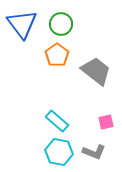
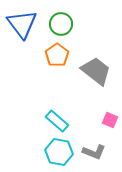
pink square: moved 4 px right, 2 px up; rotated 35 degrees clockwise
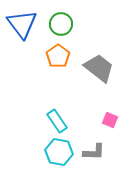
orange pentagon: moved 1 px right, 1 px down
gray trapezoid: moved 3 px right, 3 px up
cyan rectangle: rotated 15 degrees clockwise
gray L-shape: rotated 20 degrees counterclockwise
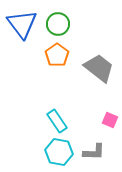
green circle: moved 3 px left
orange pentagon: moved 1 px left, 1 px up
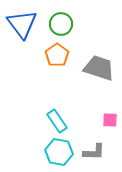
green circle: moved 3 px right
gray trapezoid: rotated 20 degrees counterclockwise
pink square: rotated 21 degrees counterclockwise
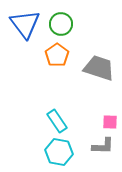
blue triangle: moved 3 px right
pink square: moved 2 px down
gray L-shape: moved 9 px right, 6 px up
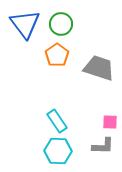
cyan hexagon: moved 1 px left, 1 px up; rotated 8 degrees counterclockwise
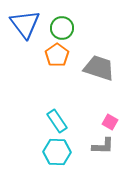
green circle: moved 1 px right, 4 px down
pink square: rotated 28 degrees clockwise
cyan hexagon: moved 1 px left, 1 px down
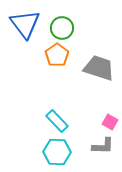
cyan rectangle: rotated 10 degrees counterclockwise
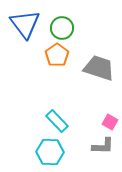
cyan hexagon: moved 7 px left
